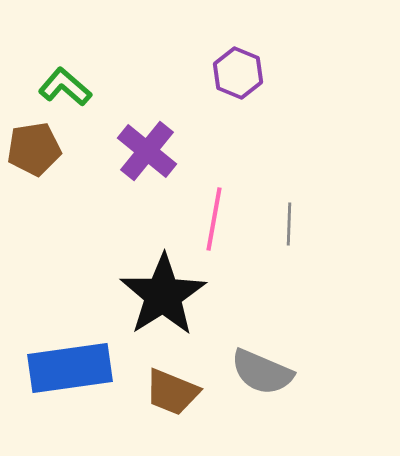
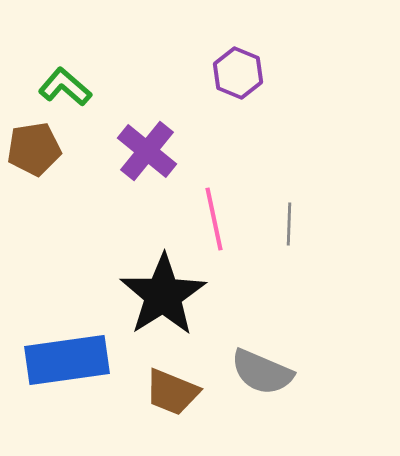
pink line: rotated 22 degrees counterclockwise
blue rectangle: moved 3 px left, 8 px up
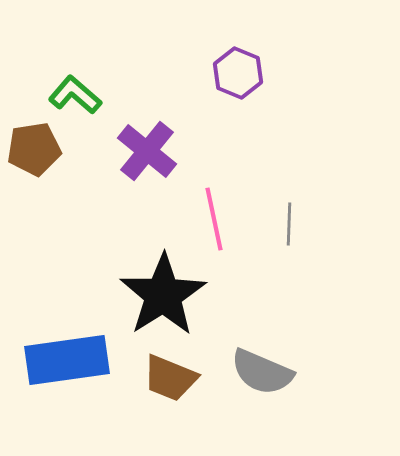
green L-shape: moved 10 px right, 8 px down
brown trapezoid: moved 2 px left, 14 px up
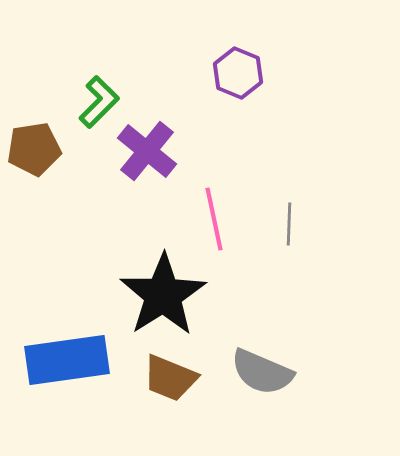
green L-shape: moved 24 px right, 7 px down; rotated 94 degrees clockwise
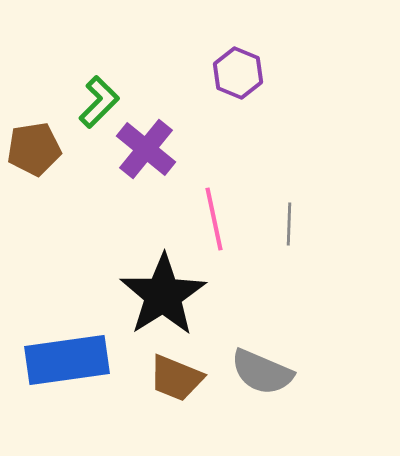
purple cross: moved 1 px left, 2 px up
brown trapezoid: moved 6 px right
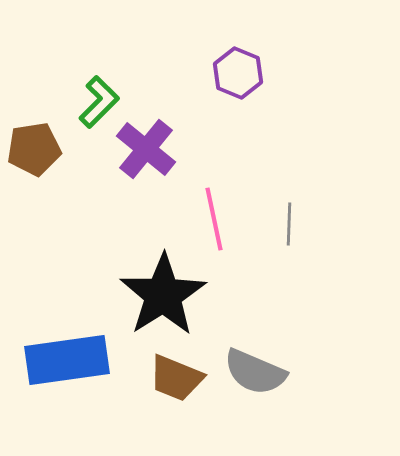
gray semicircle: moved 7 px left
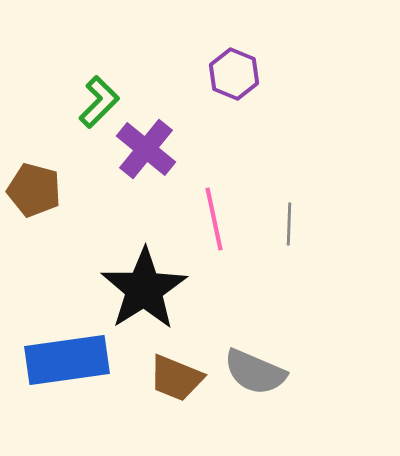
purple hexagon: moved 4 px left, 1 px down
brown pentagon: moved 41 px down; rotated 24 degrees clockwise
black star: moved 19 px left, 6 px up
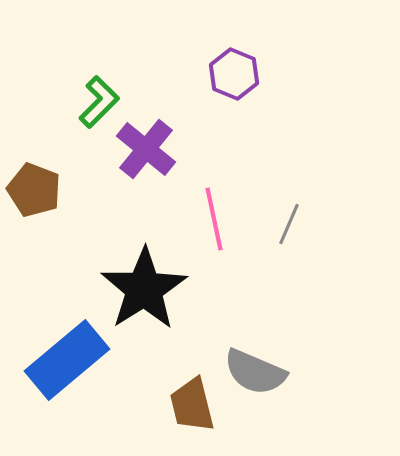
brown pentagon: rotated 6 degrees clockwise
gray line: rotated 21 degrees clockwise
blue rectangle: rotated 32 degrees counterclockwise
brown trapezoid: moved 16 px right, 27 px down; rotated 54 degrees clockwise
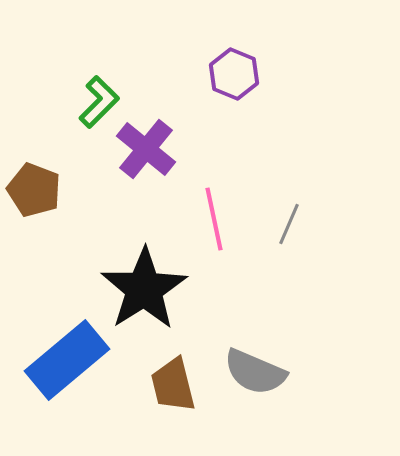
brown trapezoid: moved 19 px left, 20 px up
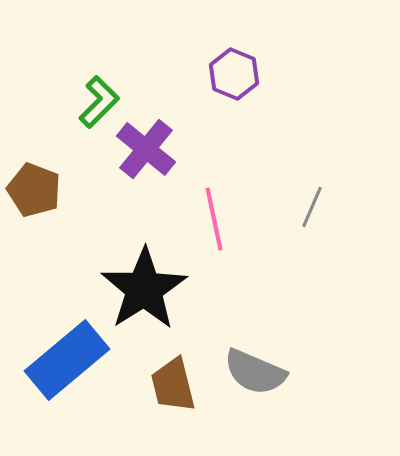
gray line: moved 23 px right, 17 px up
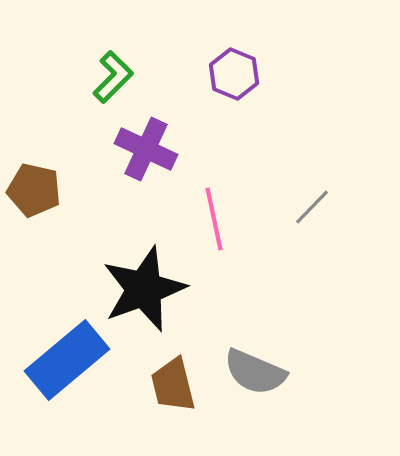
green L-shape: moved 14 px right, 25 px up
purple cross: rotated 14 degrees counterclockwise
brown pentagon: rotated 8 degrees counterclockwise
gray line: rotated 21 degrees clockwise
black star: rotated 12 degrees clockwise
